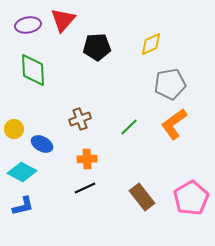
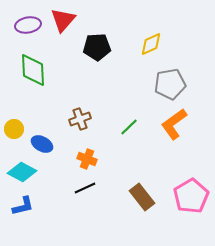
orange cross: rotated 24 degrees clockwise
pink pentagon: moved 2 px up
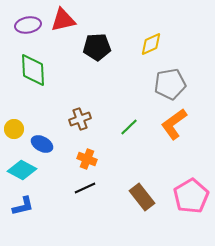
red triangle: rotated 36 degrees clockwise
cyan diamond: moved 2 px up
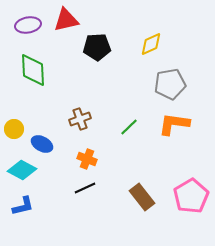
red triangle: moved 3 px right
orange L-shape: rotated 44 degrees clockwise
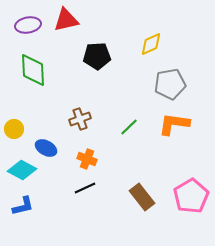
black pentagon: moved 9 px down
blue ellipse: moved 4 px right, 4 px down
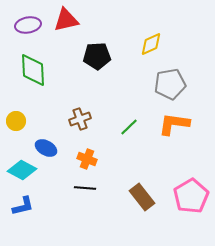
yellow circle: moved 2 px right, 8 px up
black line: rotated 30 degrees clockwise
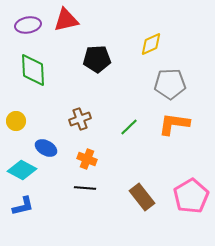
black pentagon: moved 3 px down
gray pentagon: rotated 8 degrees clockwise
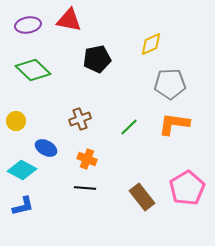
red triangle: moved 3 px right; rotated 24 degrees clockwise
black pentagon: rotated 8 degrees counterclockwise
green diamond: rotated 44 degrees counterclockwise
pink pentagon: moved 4 px left, 8 px up
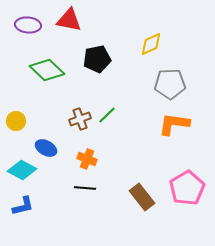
purple ellipse: rotated 15 degrees clockwise
green diamond: moved 14 px right
green line: moved 22 px left, 12 px up
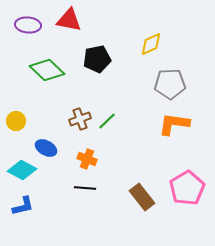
green line: moved 6 px down
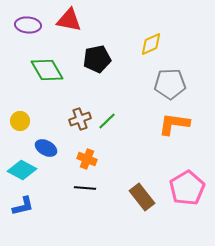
green diamond: rotated 16 degrees clockwise
yellow circle: moved 4 px right
